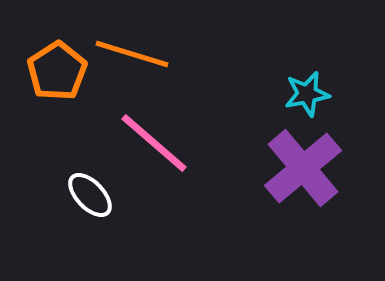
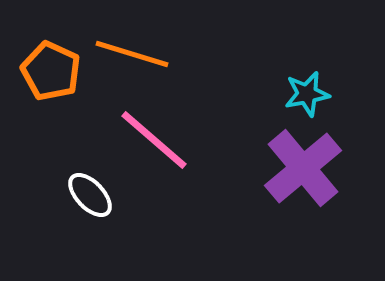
orange pentagon: moved 6 px left; rotated 14 degrees counterclockwise
pink line: moved 3 px up
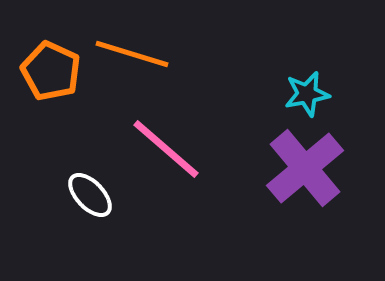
pink line: moved 12 px right, 9 px down
purple cross: moved 2 px right
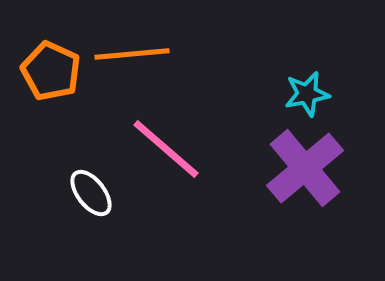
orange line: rotated 22 degrees counterclockwise
white ellipse: moved 1 px right, 2 px up; rotated 6 degrees clockwise
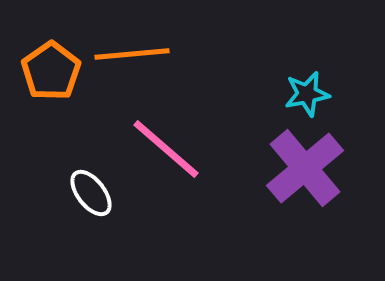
orange pentagon: rotated 12 degrees clockwise
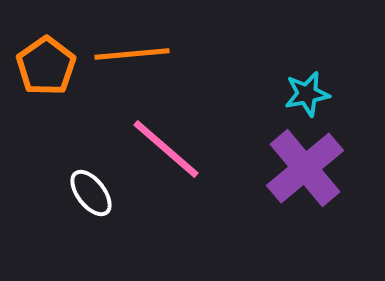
orange pentagon: moved 5 px left, 5 px up
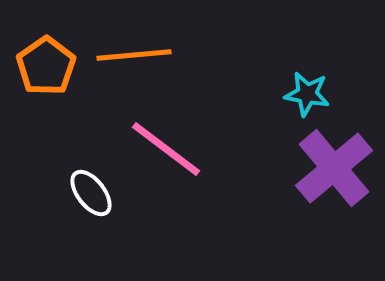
orange line: moved 2 px right, 1 px down
cyan star: rotated 21 degrees clockwise
pink line: rotated 4 degrees counterclockwise
purple cross: moved 29 px right
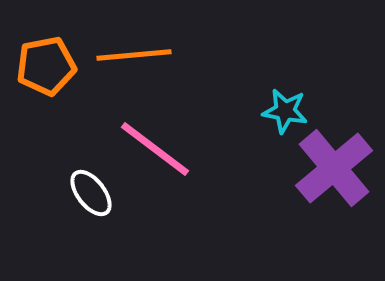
orange pentagon: rotated 24 degrees clockwise
cyan star: moved 22 px left, 17 px down
pink line: moved 11 px left
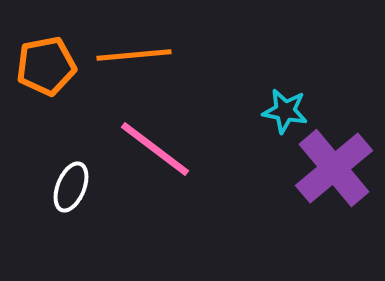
white ellipse: moved 20 px left, 6 px up; rotated 60 degrees clockwise
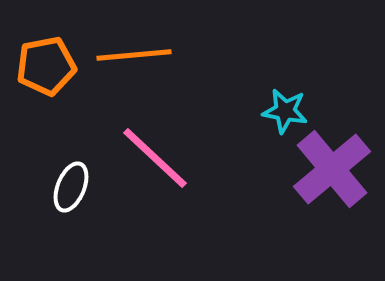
pink line: moved 9 px down; rotated 6 degrees clockwise
purple cross: moved 2 px left, 1 px down
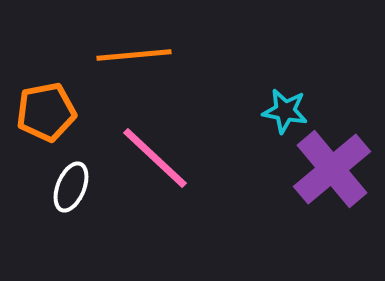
orange pentagon: moved 46 px down
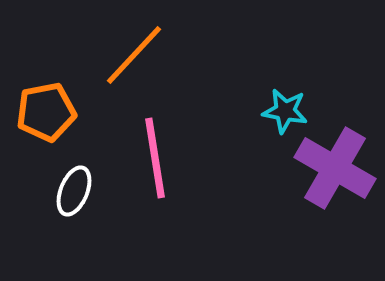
orange line: rotated 42 degrees counterclockwise
pink line: rotated 38 degrees clockwise
purple cross: moved 3 px right, 1 px up; rotated 20 degrees counterclockwise
white ellipse: moved 3 px right, 4 px down
